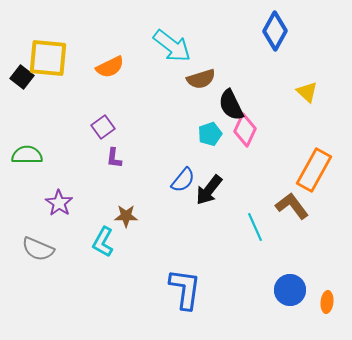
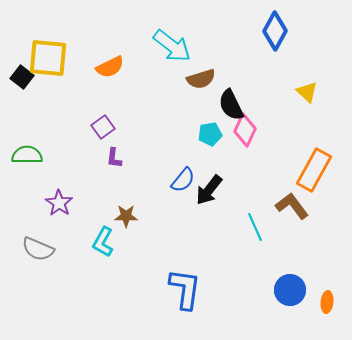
cyan pentagon: rotated 10 degrees clockwise
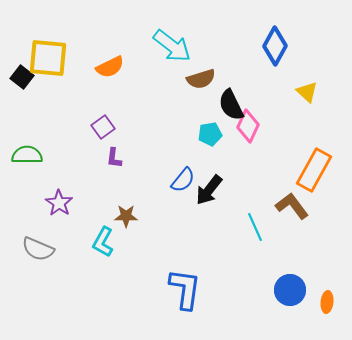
blue diamond: moved 15 px down
pink diamond: moved 3 px right, 4 px up
